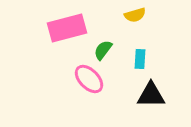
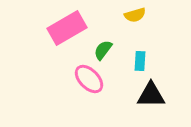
pink rectangle: rotated 15 degrees counterclockwise
cyan rectangle: moved 2 px down
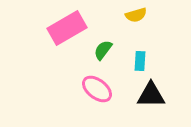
yellow semicircle: moved 1 px right
pink ellipse: moved 8 px right, 10 px down; rotated 8 degrees counterclockwise
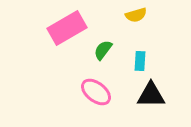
pink ellipse: moved 1 px left, 3 px down
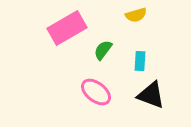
black triangle: rotated 20 degrees clockwise
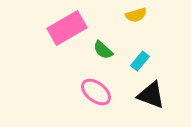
green semicircle: rotated 85 degrees counterclockwise
cyan rectangle: rotated 36 degrees clockwise
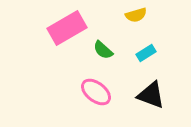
cyan rectangle: moved 6 px right, 8 px up; rotated 18 degrees clockwise
